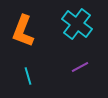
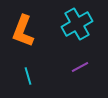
cyan cross: rotated 24 degrees clockwise
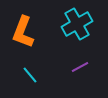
orange L-shape: moved 1 px down
cyan line: moved 2 px right, 1 px up; rotated 24 degrees counterclockwise
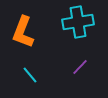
cyan cross: moved 1 px right, 2 px up; rotated 20 degrees clockwise
purple line: rotated 18 degrees counterclockwise
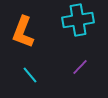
cyan cross: moved 2 px up
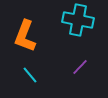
cyan cross: rotated 20 degrees clockwise
orange L-shape: moved 2 px right, 4 px down
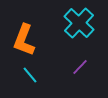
cyan cross: moved 1 px right, 3 px down; rotated 32 degrees clockwise
orange L-shape: moved 1 px left, 4 px down
